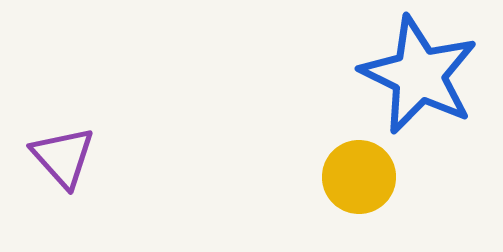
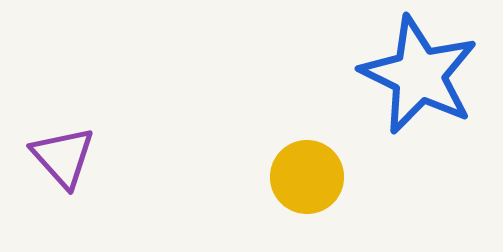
yellow circle: moved 52 px left
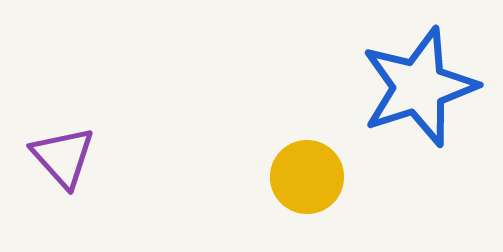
blue star: moved 12 px down; rotated 28 degrees clockwise
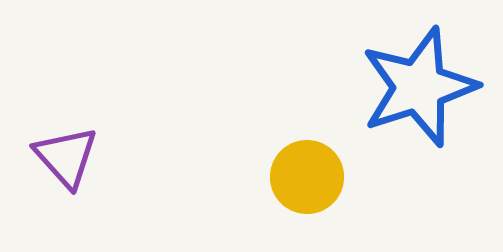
purple triangle: moved 3 px right
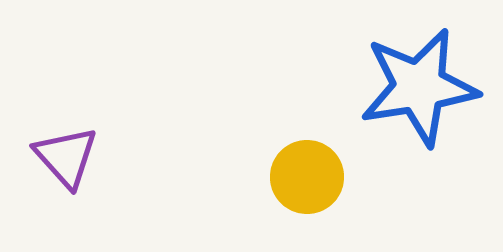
blue star: rotated 9 degrees clockwise
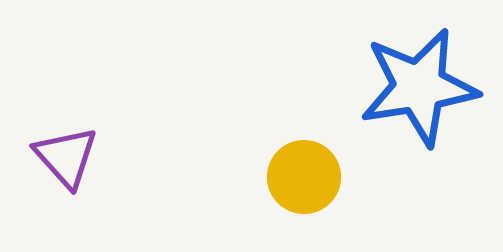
yellow circle: moved 3 px left
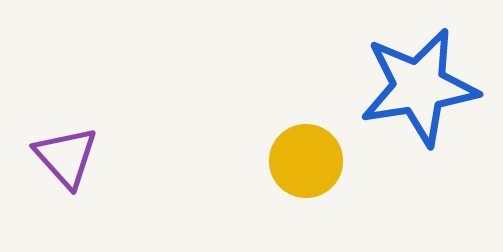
yellow circle: moved 2 px right, 16 px up
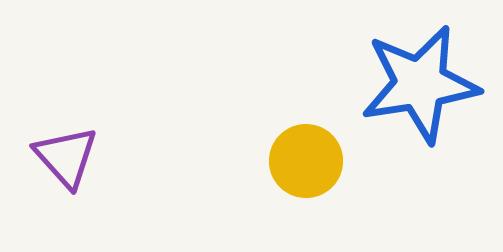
blue star: moved 1 px right, 3 px up
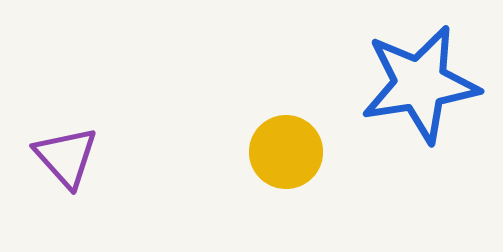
yellow circle: moved 20 px left, 9 px up
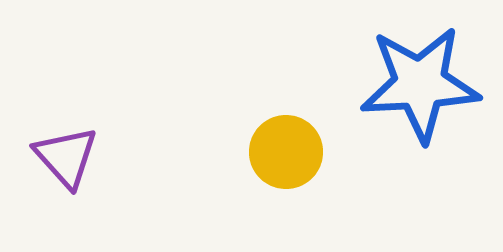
blue star: rotated 6 degrees clockwise
